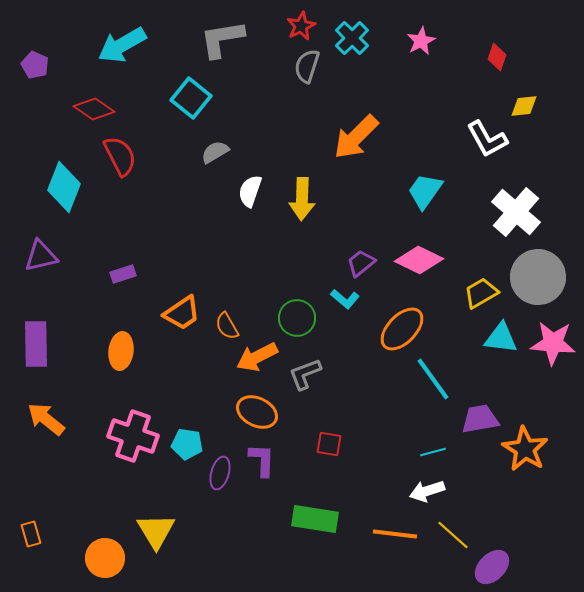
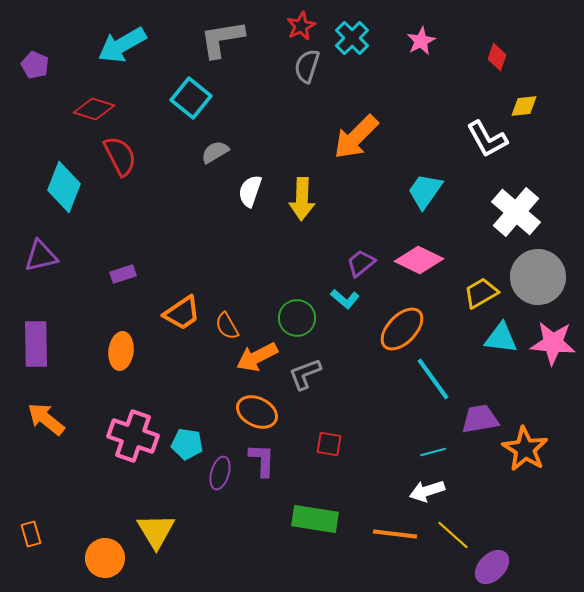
red diamond at (94, 109): rotated 18 degrees counterclockwise
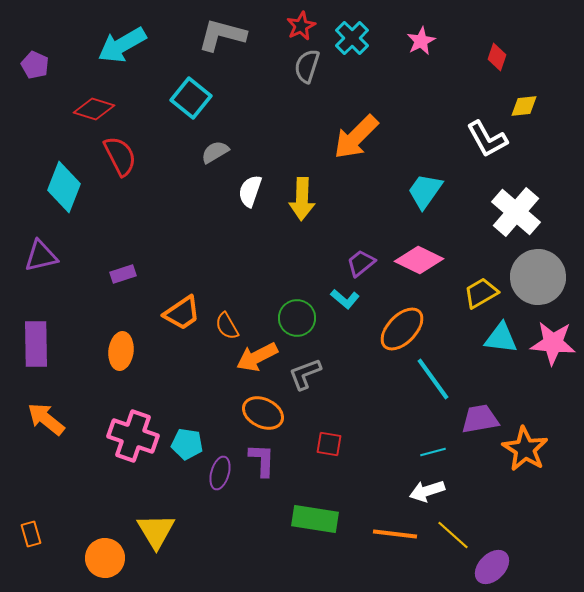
gray L-shape at (222, 39): moved 4 px up; rotated 24 degrees clockwise
orange ellipse at (257, 412): moved 6 px right, 1 px down
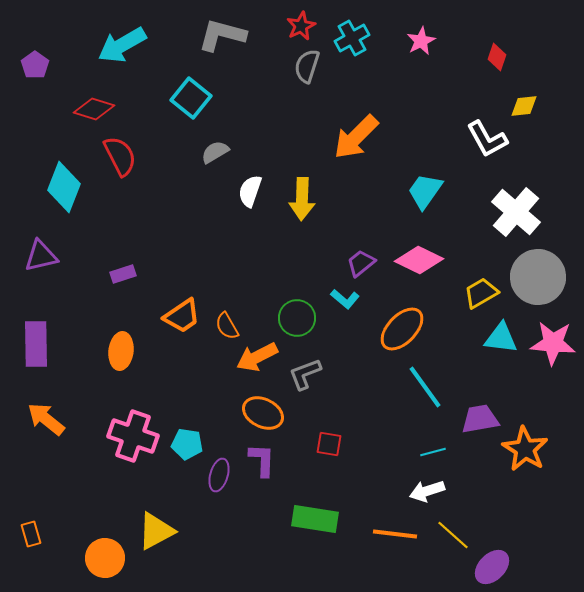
cyan cross at (352, 38): rotated 16 degrees clockwise
purple pentagon at (35, 65): rotated 12 degrees clockwise
orange trapezoid at (182, 313): moved 3 px down
cyan line at (433, 379): moved 8 px left, 8 px down
purple ellipse at (220, 473): moved 1 px left, 2 px down
yellow triangle at (156, 531): rotated 33 degrees clockwise
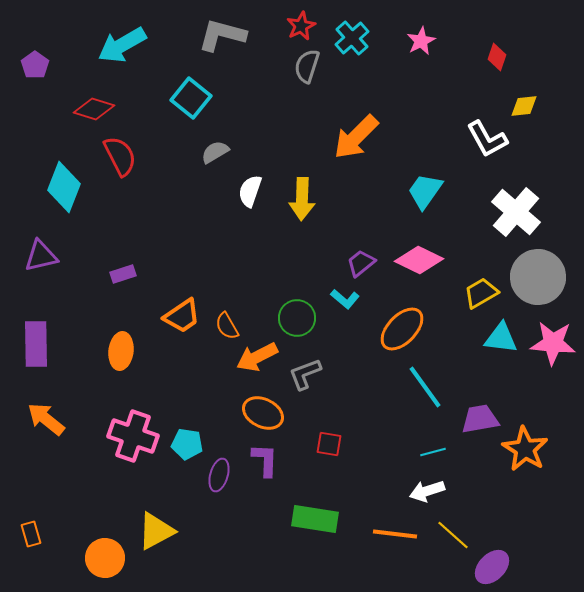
cyan cross at (352, 38): rotated 12 degrees counterclockwise
purple L-shape at (262, 460): moved 3 px right
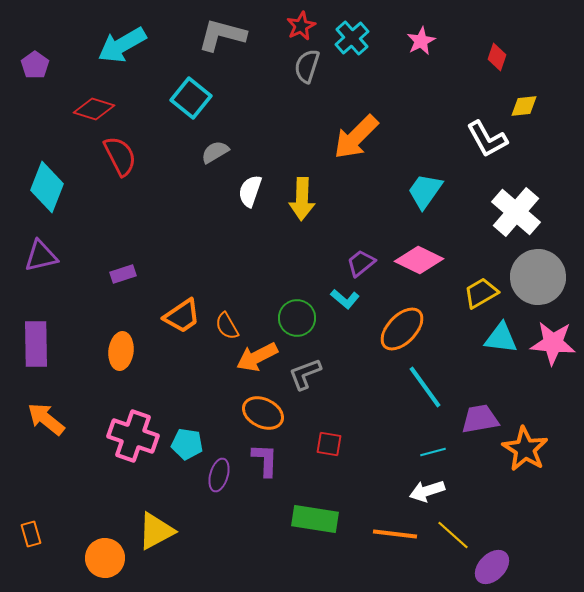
cyan diamond at (64, 187): moved 17 px left
